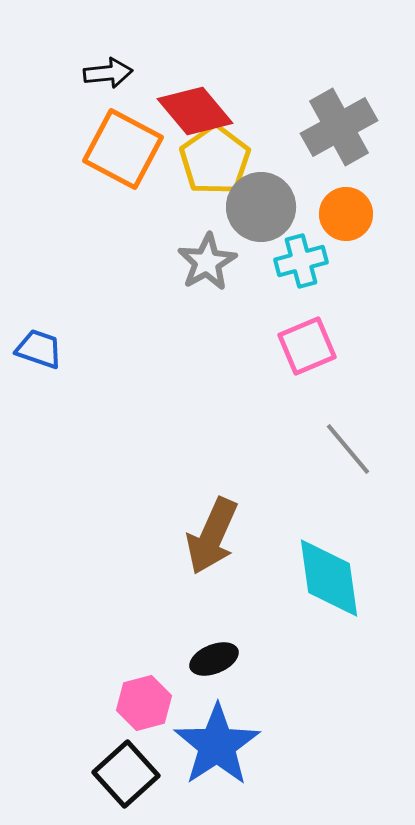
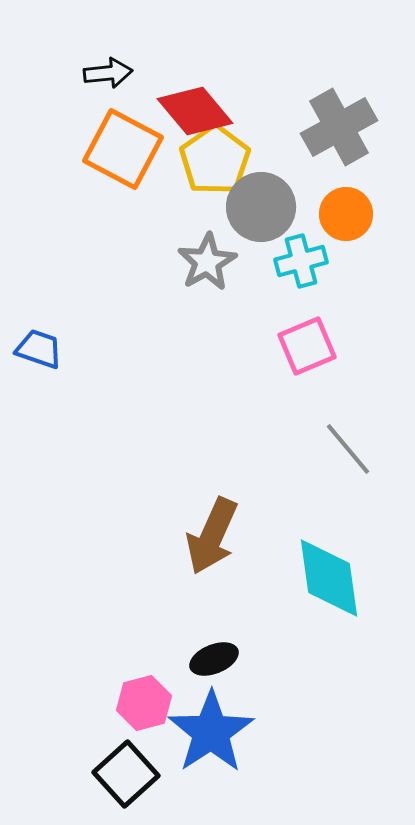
blue star: moved 6 px left, 13 px up
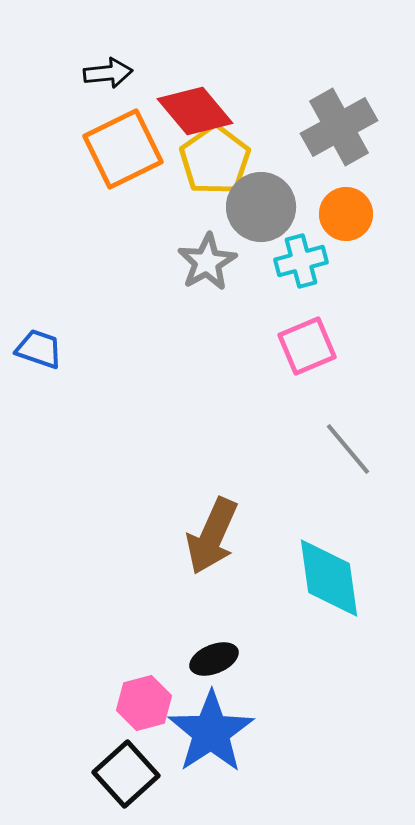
orange square: rotated 36 degrees clockwise
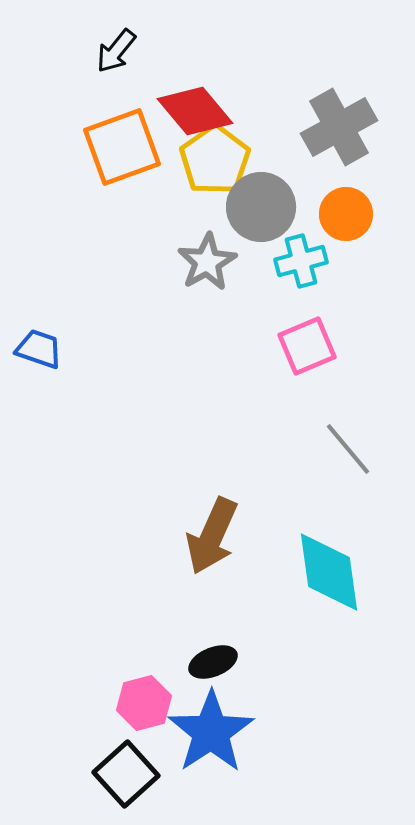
black arrow: moved 8 px right, 22 px up; rotated 135 degrees clockwise
orange square: moved 1 px left, 2 px up; rotated 6 degrees clockwise
cyan diamond: moved 6 px up
black ellipse: moved 1 px left, 3 px down
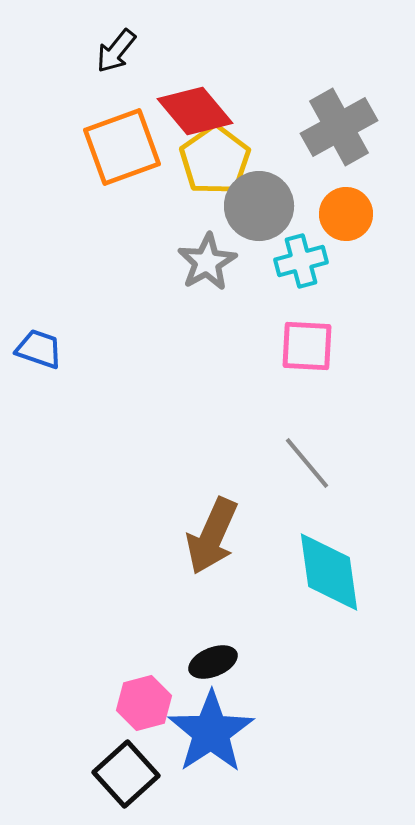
gray circle: moved 2 px left, 1 px up
pink square: rotated 26 degrees clockwise
gray line: moved 41 px left, 14 px down
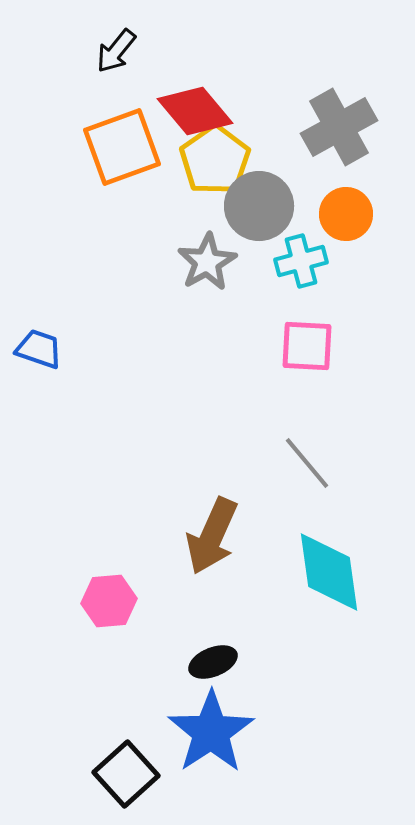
pink hexagon: moved 35 px left, 102 px up; rotated 10 degrees clockwise
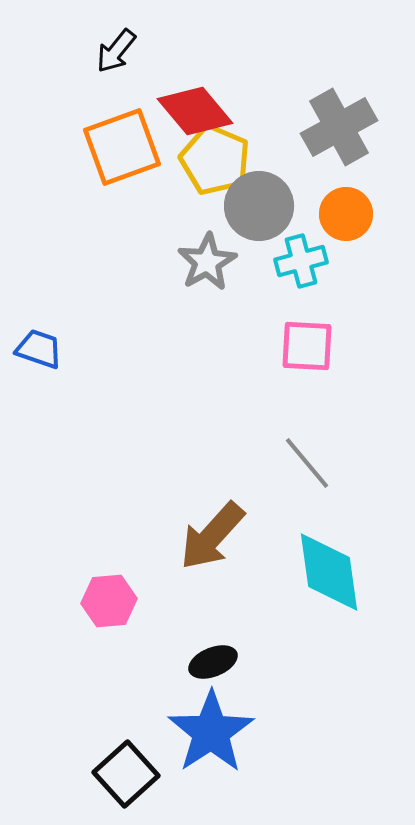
yellow pentagon: rotated 14 degrees counterclockwise
brown arrow: rotated 18 degrees clockwise
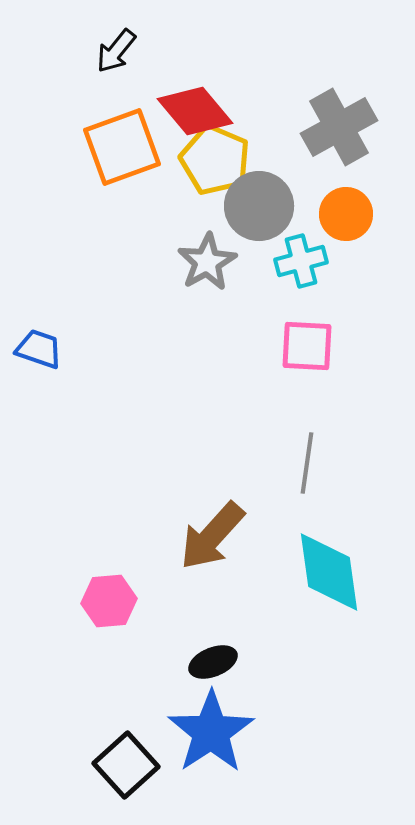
gray line: rotated 48 degrees clockwise
black square: moved 9 px up
